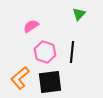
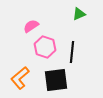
green triangle: rotated 24 degrees clockwise
pink hexagon: moved 5 px up
black square: moved 6 px right, 2 px up
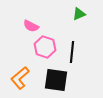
pink semicircle: rotated 119 degrees counterclockwise
black square: rotated 15 degrees clockwise
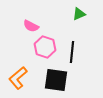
orange L-shape: moved 2 px left
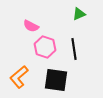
black line: moved 2 px right, 3 px up; rotated 15 degrees counterclockwise
orange L-shape: moved 1 px right, 1 px up
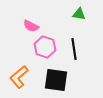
green triangle: rotated 32 degrees clockwise
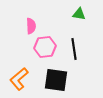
pink semicircle: rotated 119 degrees counterclockwise
pink hexagon: rotated 25 degrees counterclockwise
orange L-shape: moved 2 px down
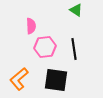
green triangle: moved 3 px left, 4 px up; rotated 24 degrees clockwise
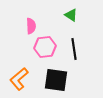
green triangle: moved 5 px left, 5 px down
